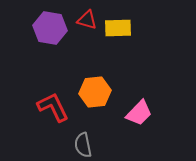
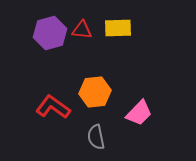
red triangle: moved 5 px left, 10 px down; rotated 10 degrees counterclockwise
purple hexagon: moved 5 px down; rotated 24 degrees counterclockwise
red L-shape: rotated 28 degrees counterclockwise
gray semicircle: moved 13 px right, 8 px up
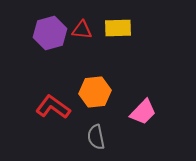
pink trapezoid: moved 4 px right, 1 px up
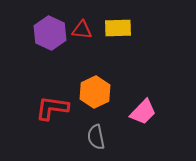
purple hexagon: rotated 20 degrees counterclockwise
orange hexagon: rotated 20 degrees counterclockwise
red L-shape: moved 1 px left, 1 px down; rotated 28 degrees counterclockwise
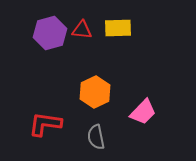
purple hexagon: rotated 20 degrees clockwise
red L-shape: moved 7 px left, 16 px down
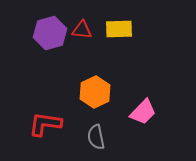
yellow rectangle: moved 1 px right, 1 px down
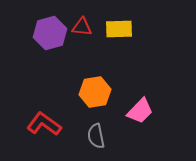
red triangle: moved 3 px up
orange hexagon: rotated 16 degrees clockwise
pink trapezoid: moved 3 px left, 1 px up
red L-shape: moved 1 px left; rotated 28 degrees clockwise
gray semicircle: moved 1 px up
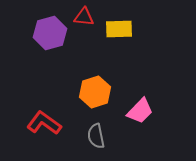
red triangle: moved 2 px right, 10 px up
orange hexagon: rotated 8 degrees counterclockwise
red L-shape: moved 1 px up
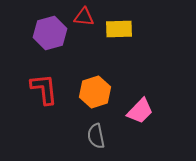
red L-shape: moved 34 px up; rotated 48 degrees clockwise
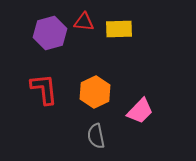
red triangle: moved 5 px down
orange hexagon: rotated 8 degrees counterclockwise
